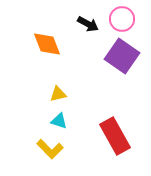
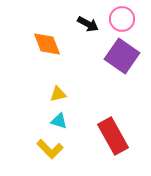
red rectangle: moved 2 px left
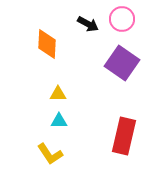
orange diamond: rotated 24 degrees clockwise
purple square: moved 7 px down
yellow triangle: rotated 12 degrees clockwise
cyan triangle: rotated 18 degrees counterclockwise
red rectangle: moved 11 px right; rotated 42 degrees clockwise
yellow L-shape: moved 5 px down; rotated 12 degrees clockwise
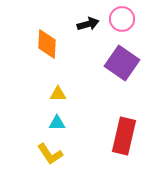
black arrow: rotated 45 degrees counterclockwise
cyan triangle: moved 2 px left, 2 px down
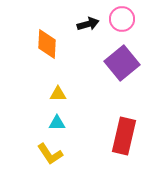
purple square: rotated 16 degrees clockwise
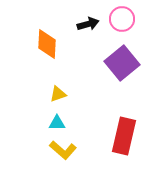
yellow triangle: rotated 18 degrees counterclockwise
yellow L-shape: moved 13 px right, 4 px up; rotated 16 degrees counterclockwise
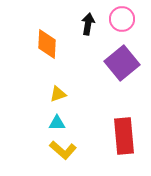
black arrow: rotated 65 degrees counterclockwise
red rectangle: rotated 18 degrees counterclockwise
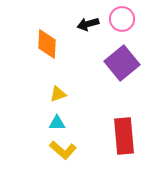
black arrow: rotated 115 degrees counterclockwise
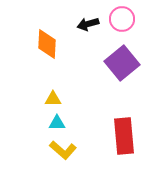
yellow triangle: moved 5 px left, 5 px down; rotated 18 degrees clockwise
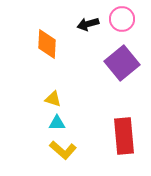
yellow triangle: rotated 18 degrees clockwise
